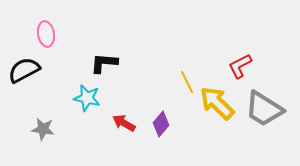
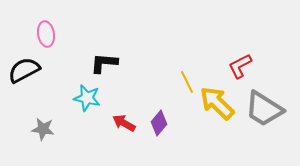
purple diamond: moved 2 px left, 1 px up
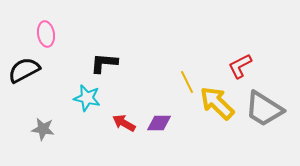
purple diamond: rotated 50 degrees clockwise
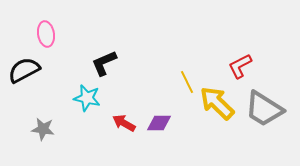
black L-shape: rotated 28 degrees counterclockwise
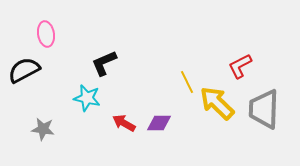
gray trapezoid: rotated 60 degrees clockwise
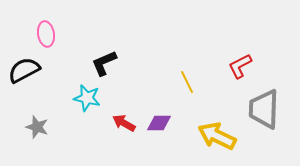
yellow arrow: moved 33 px down; rotated 18 degrees counterclockwise
gray star: moved 6 px left, 2 px up; rotated 10 degrees clockwise
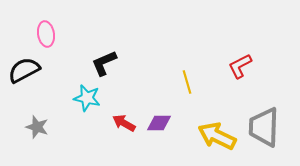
yellow line: rotated 10 degrees clockwise
gray trapezoid: moved 18 px down
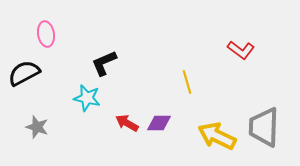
red L-shape: moved 1 px right, 16 px up; rotated 116 degrees counterclockwise
black semicircle: moved 3 px down
red arrow: moved 3 px right
